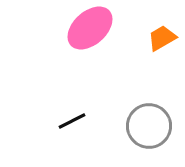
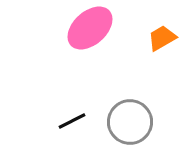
gray circle: moved 19 px left, 4 px up
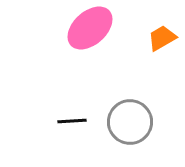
black line: rotated 24 degrees clockwise
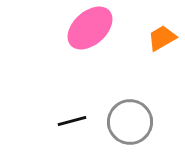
black line: rotated 12 degrees counterclockwise
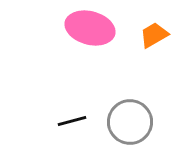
pink ellipse: rotated 57 degrees clockwise
orange trapezoid: moved 8 px left, 3 px up
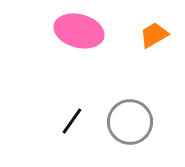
pink ellipse: moved 11 px left, 3 px down
black line: rotated 40 degrees counterclockwise
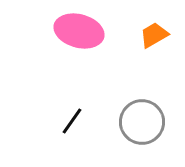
gray circle: moved 12 px right
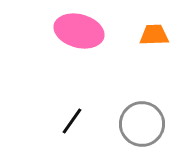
orange trapezoid: rotated 28 degrees clockwise
gray circle: moved 2 px down
